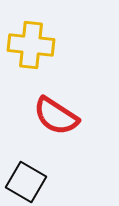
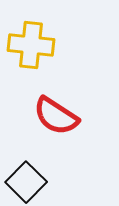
black square: rotated 15 degrees clockwise
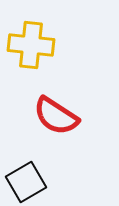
black square: rotated 15 degrees clockwise
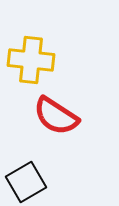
yellow cross: moved 15 px down
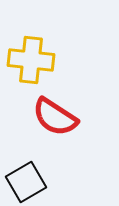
red semicircle: moved 1 px left, 1 px down
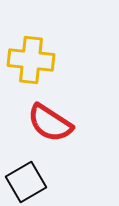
red semicircle: moved 5 px left, 6 px down
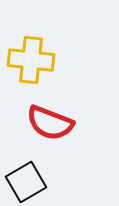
red semicircle: rotated 12 degrees counterclockwise
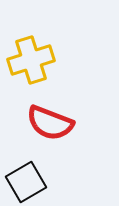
yellow cross: rotated 24 degrees counterclockwise
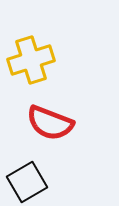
black square: moved 1 px right
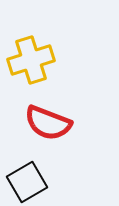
red semicircle: moved 2 px left
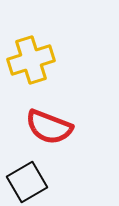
red semicircle: moved 1 px right, 4 px down
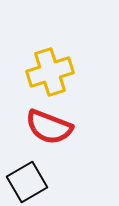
yellow cross: moved 19 px right, 12 px down
